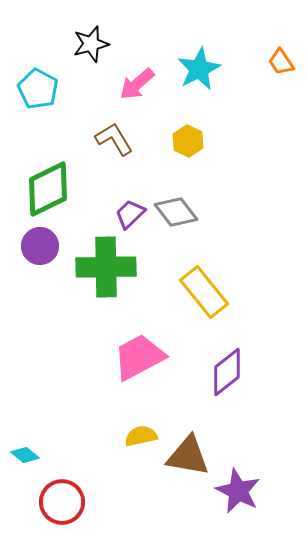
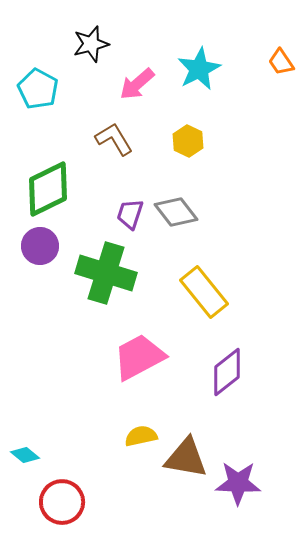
purple trapezoid: rotated 28 degrees counterclockwise
green cross: moved 6 px down; rotated 18 degrees clockwise
brown triangle: moved 2 px left, 2 px down
purple star: moved 8 px up; rotated 24 degrees counterclockwise
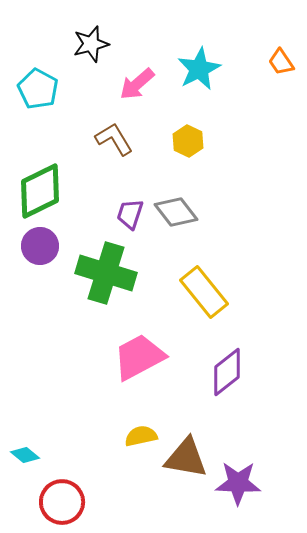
green diamond: moved 8 px left, 2 px down
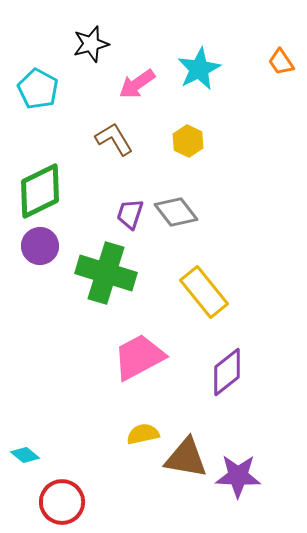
pink arrow: rotated 6 degrees clockwise
yellow semicircle: moved 2 px right, 2 px up
purple star: moved 7 px up
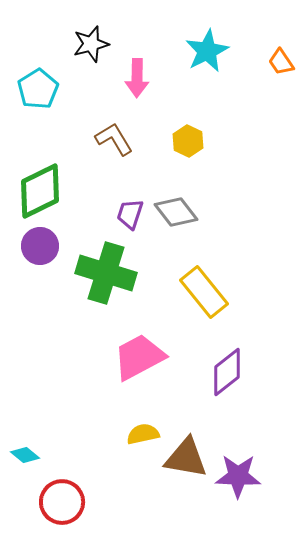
cyan star: moved 8 px right, 18 px up
pink arrow: moved 6 px up; rotated 54 degrees counterclockwise
cyan pentagon: rotated 12 degrees clockwise
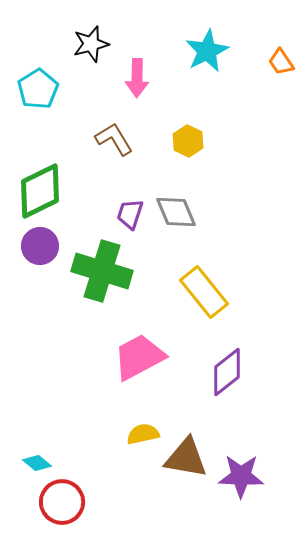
gray diamond: rotated 15 degrees clockwise
green cross: moved 4 px left, 2 px up
cyan diamond: moved 12 px right, 8 px down
purple star: moved 3 px right
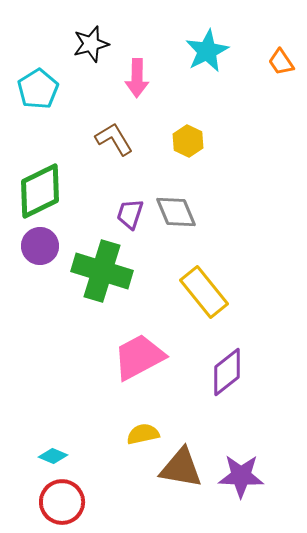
brown triangle: moved 5 px left, 10 px down
cyan diamond: moved 16 px right, 7 px up; rotated 16 degrees counterclockwise
